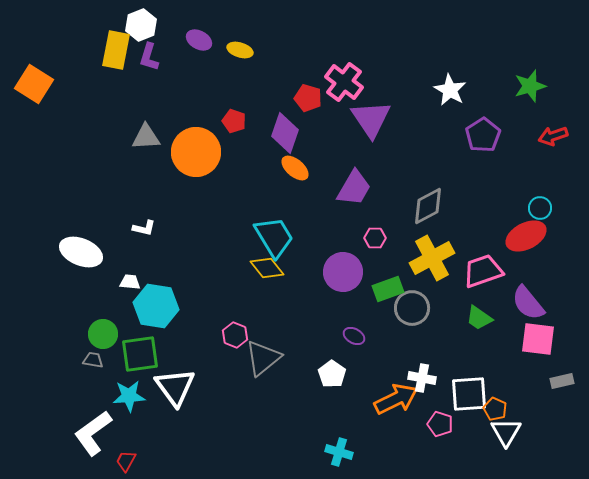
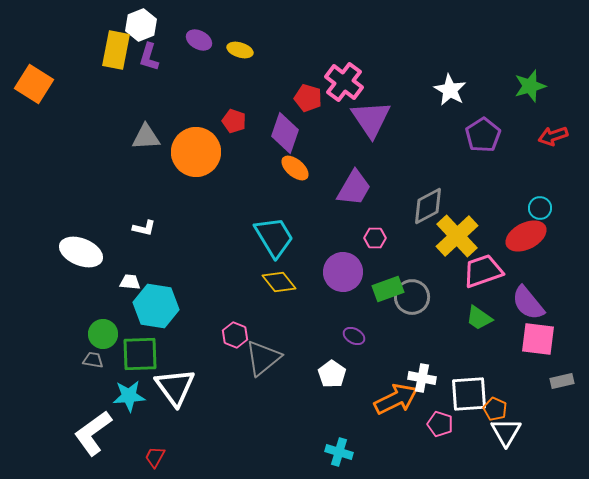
yellow cross at (432, 258): moved 25 px right, 22 px up; rotated 15 degrees counterclockwise
yellow diamond at (267, 268): moved 12 px right, 14 px down
gray circle at (412, 308): moved 11 px up
green square at (140, 354): rotated 6 degrees clockwise
red trapezoid at (126, 461): moved 29 px right, 4 px up
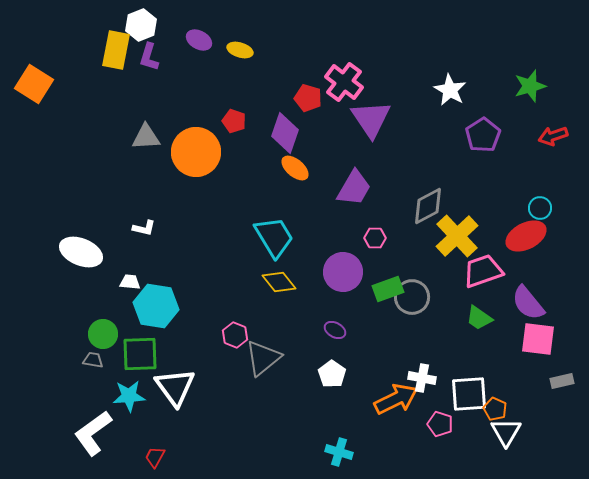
purple ellipse at (354, 336): moved 19 px left, 6 px up
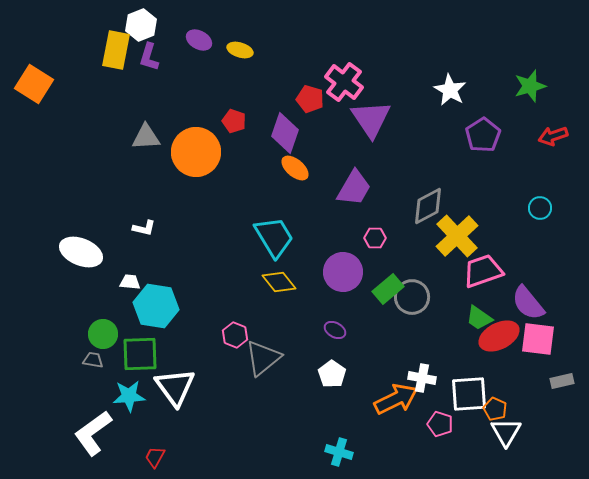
red pentagon at (308, 98): moved 2 px right, 1 px down
red ellipse at (526, 236): moved 27 px left, 100 px down
green rectangle at (388, 289): rotated 20 degrees counterclockwise
